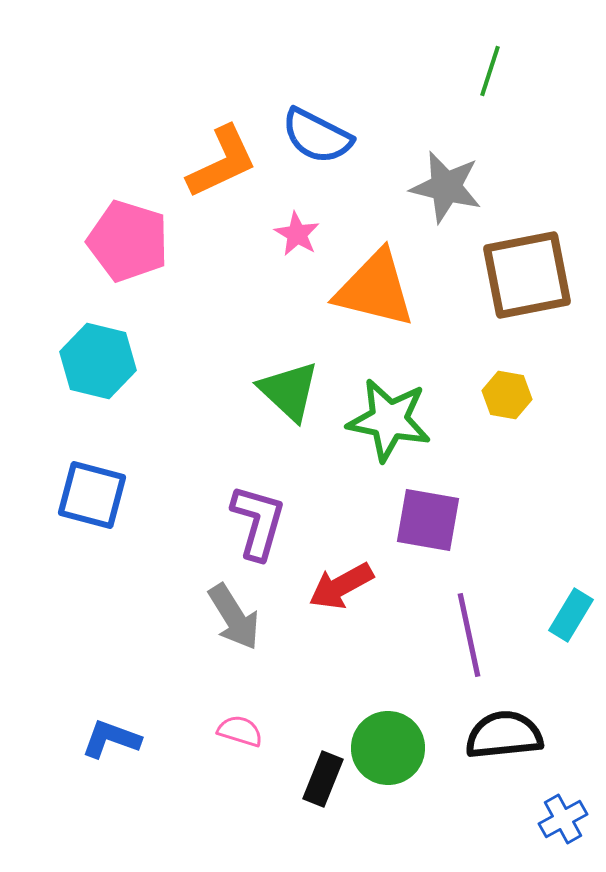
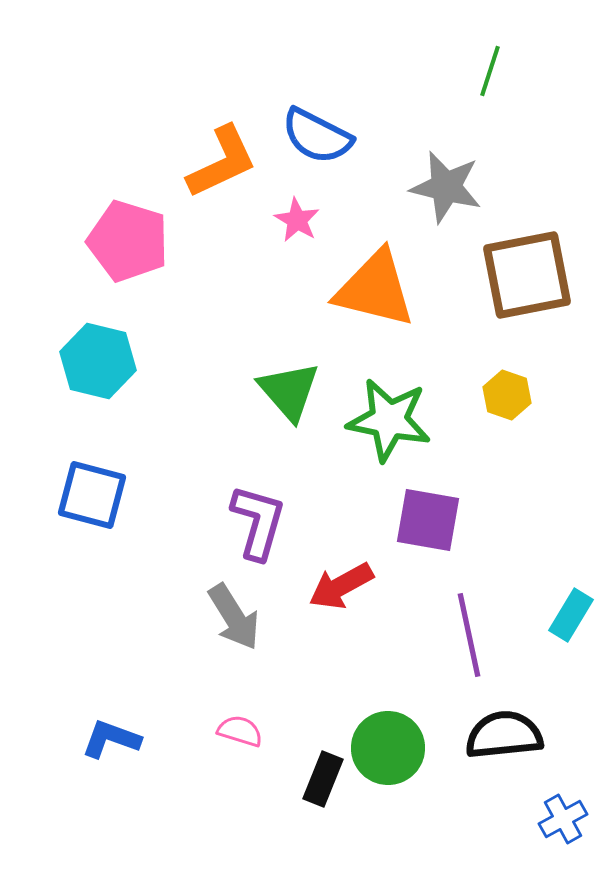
pink star: moved 14 px up
green triangle: rotated 6 degrees clockwise
yellow hexagon: rotated 9 degrees clockwise
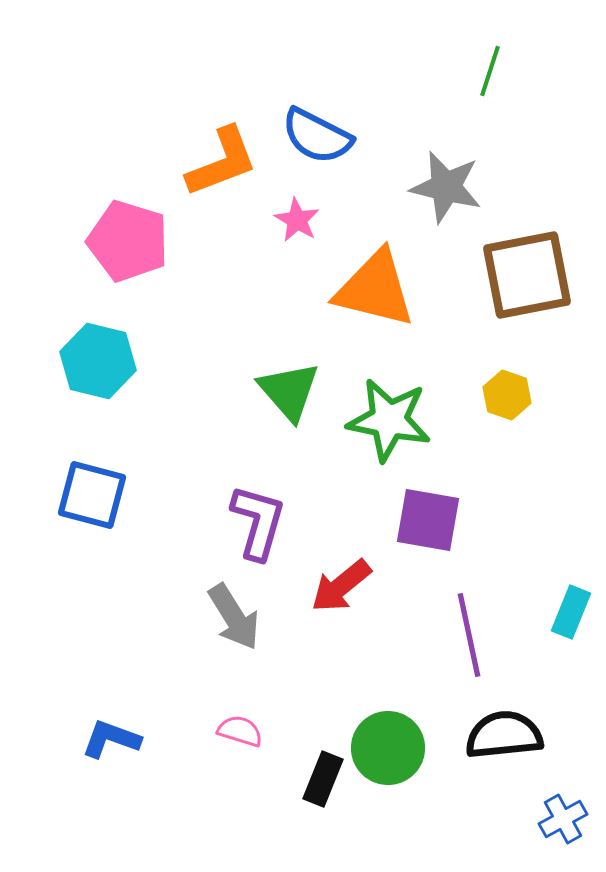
orange L-shape: rotated 4 degrees clockwise
red arrow: rotated 10 degrees counterclockwise
cyan rectangle: moved 3 px up; rotated 9 degrees counterclockwise
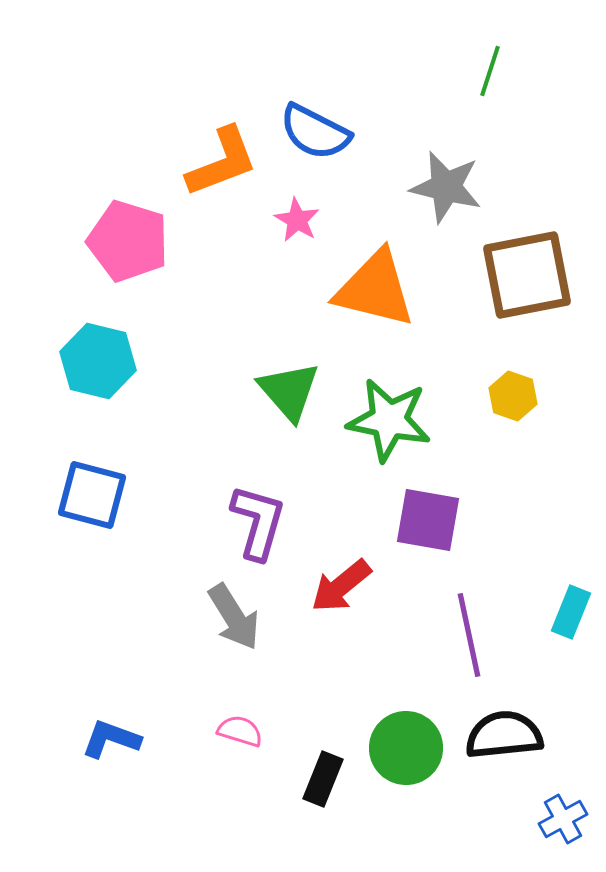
blue semicircle: moved 2 px left, 4 px up
yellow hexagon: moved 6 px right, 1 px down
green circle: moved 18 px right
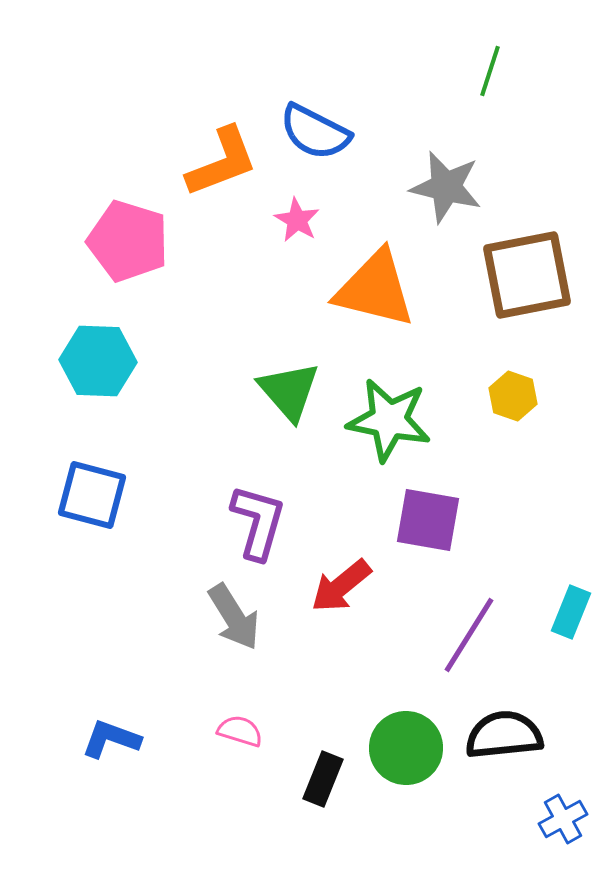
cyan hexagon: rotated 12 degrees counterclockwise
purple line: rotated 44 degrees clockwise
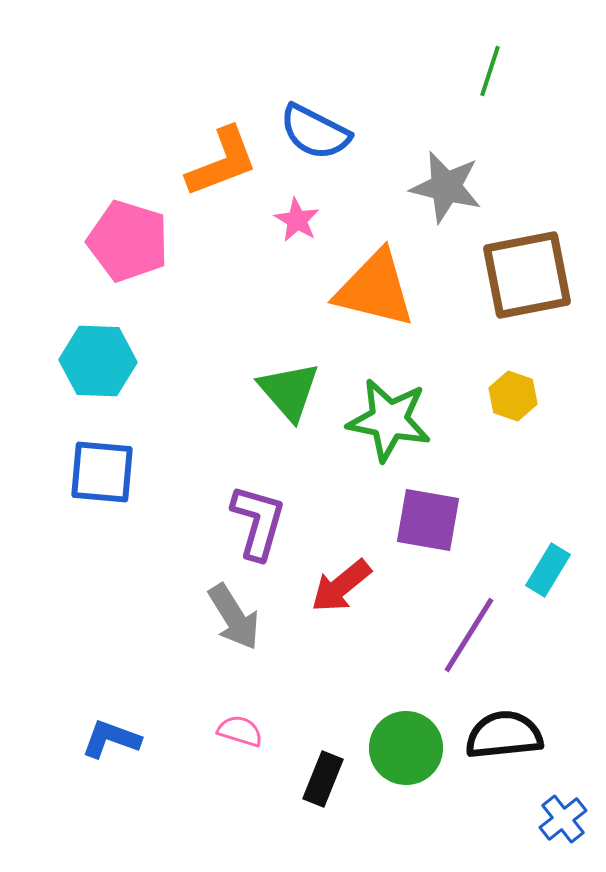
blue square: moved 10 px right, 23 px up; rotated 10 degrees counterclockwise
cyan rectangle: moved 23 px left, 42 px up; rotated 9 degrees clockwise
blue cross: rotated 9 degrees counterclockwise
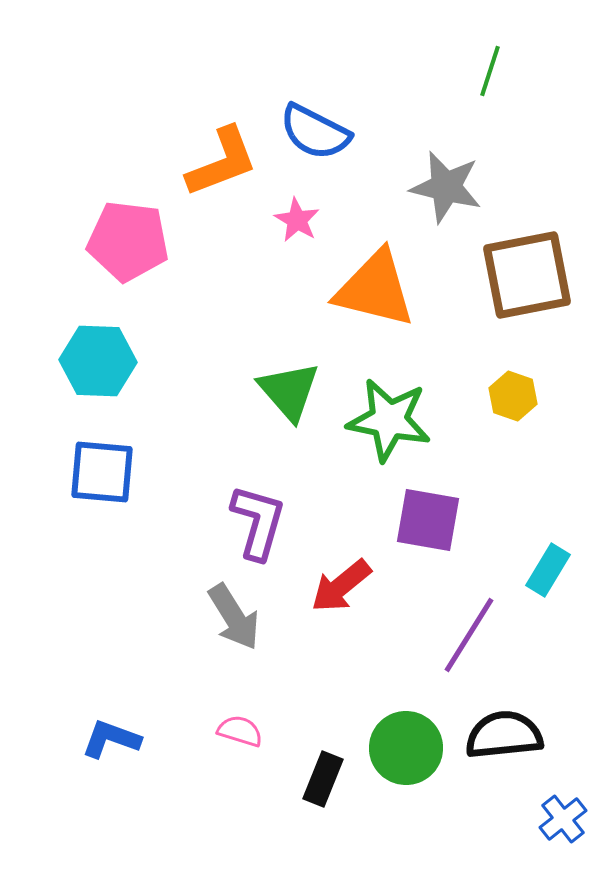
pink pentagon: rotated 10 degrees counterclockwise
